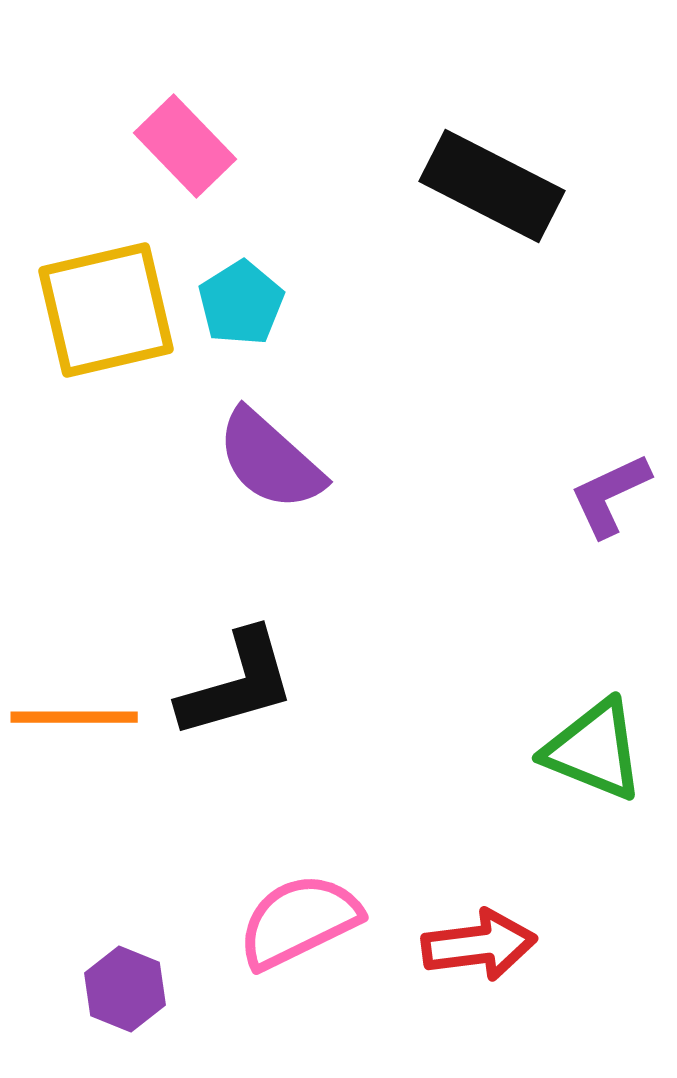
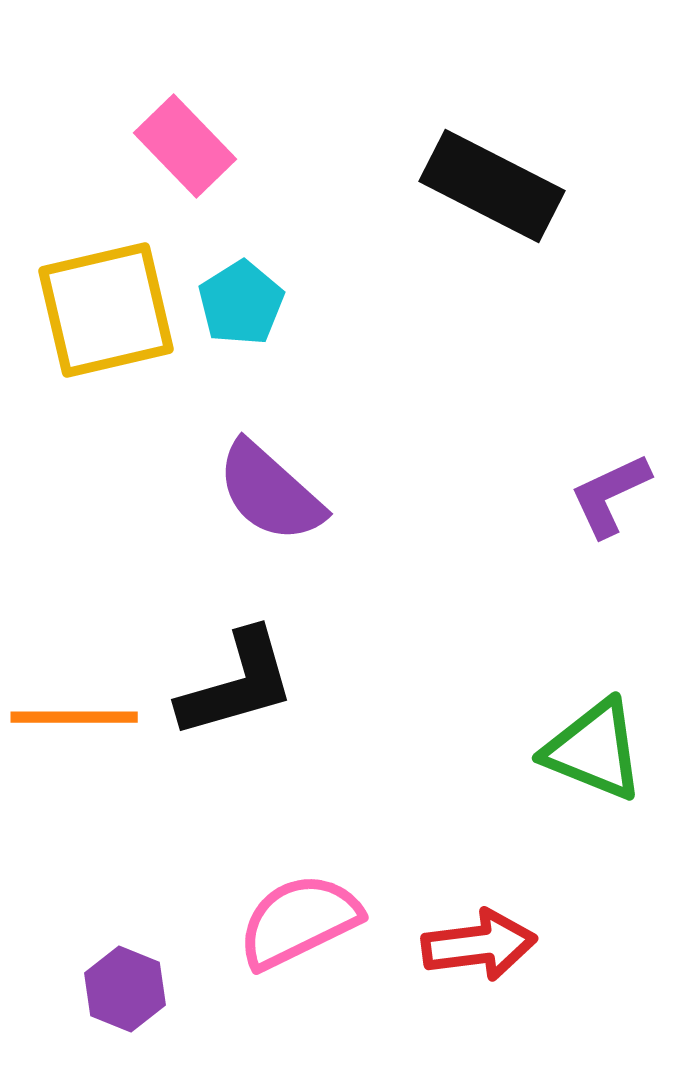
purple semicircle: moved 32 px down
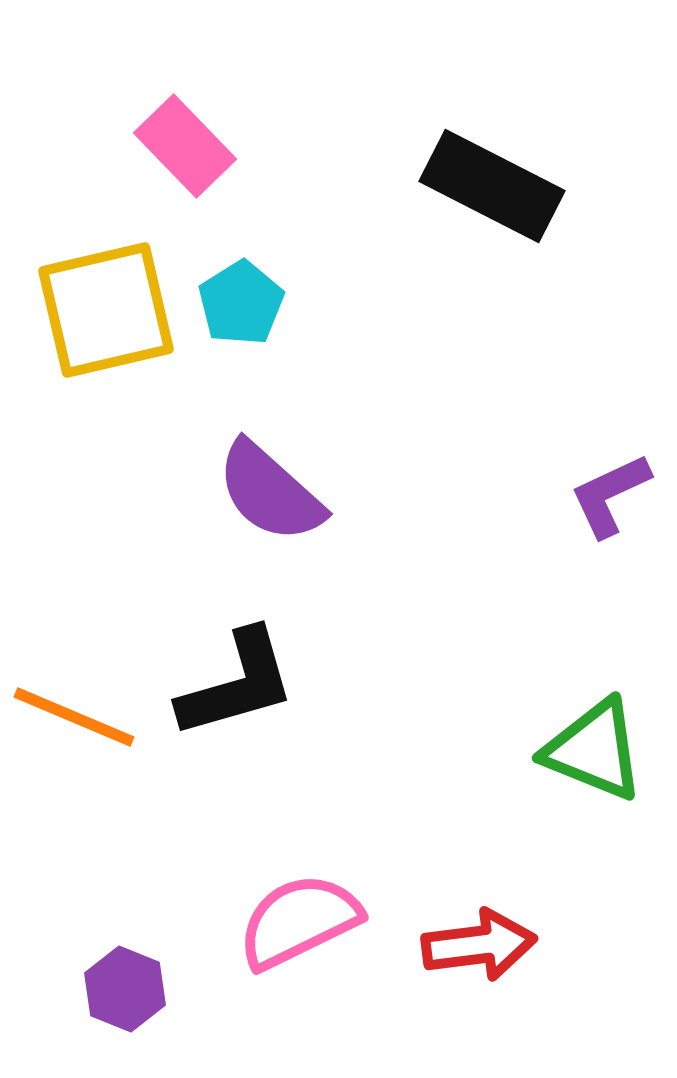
orange line: rotated 23 degrees clockwise
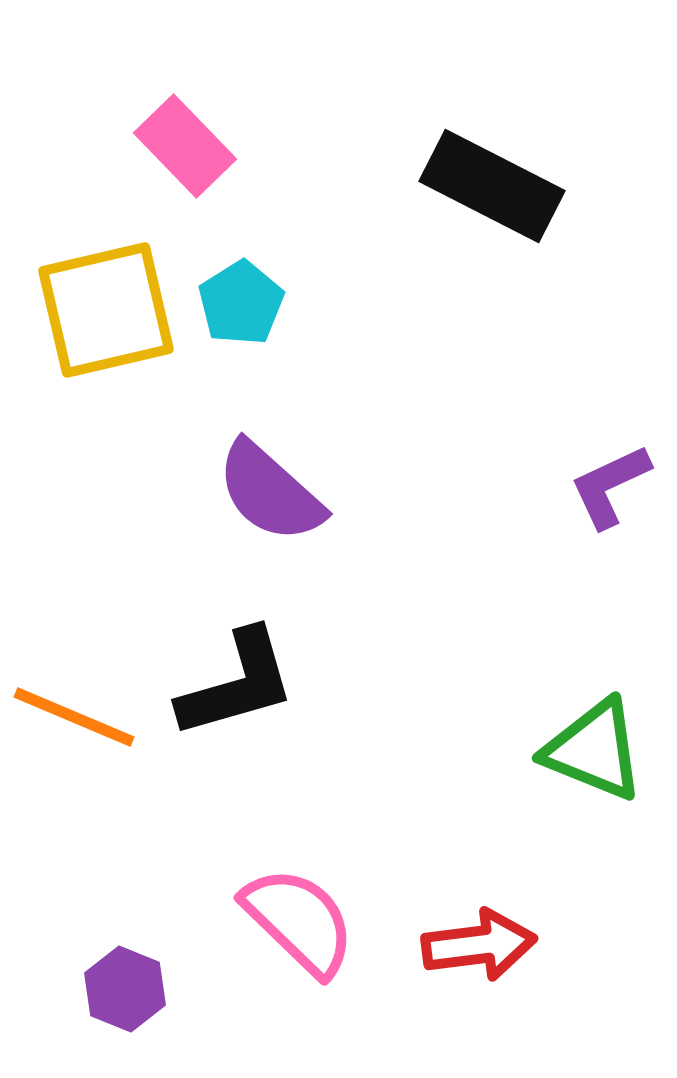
purple L-shape: moved 9 px up
pink semicircle: rotated 70 degrees clockwise
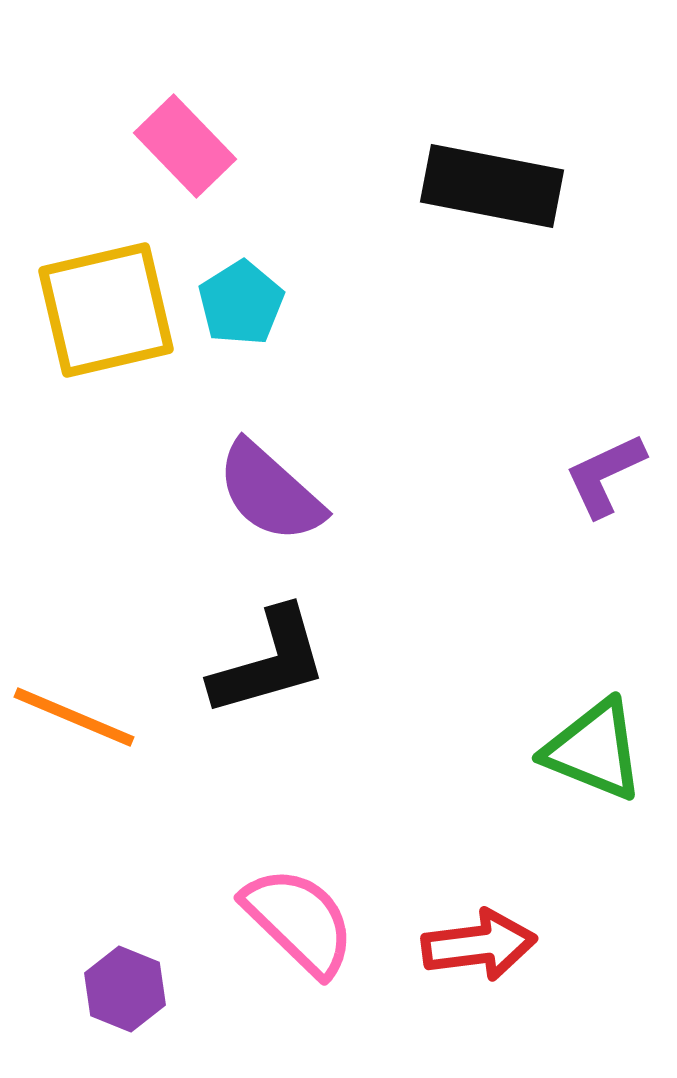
black rectangle: rotated 16 degrees counterclockwise
purple L-shape: moved 5 px left, 11 px up
black L-shape: moved 32 px right, 22 px up
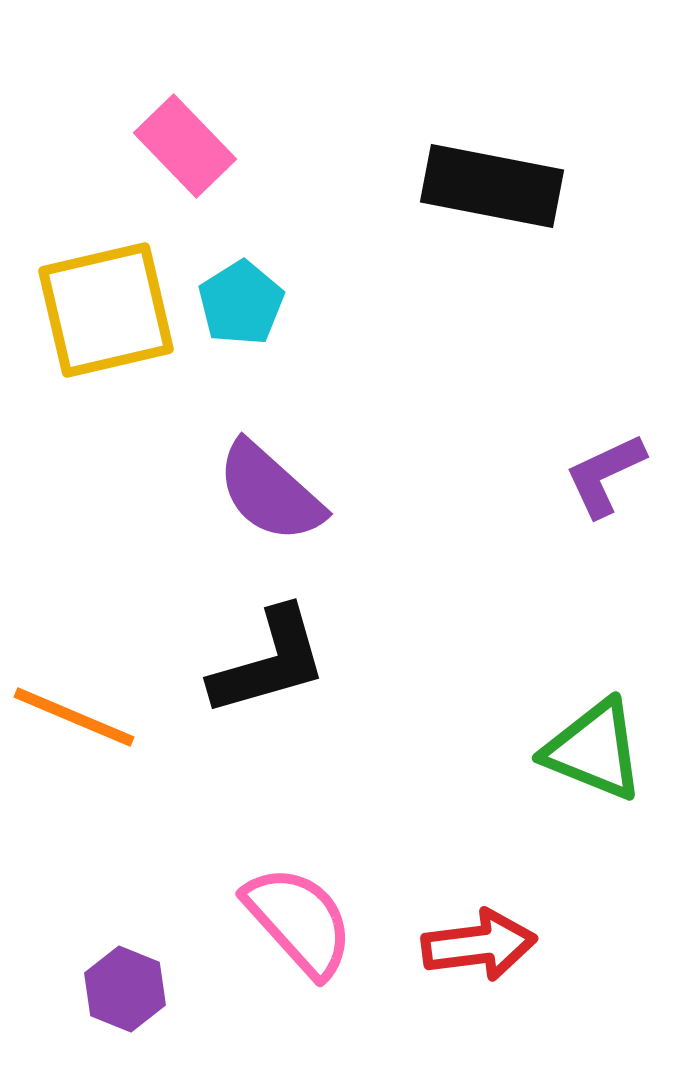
pink semicircle: rotated 4 degrees clockwise
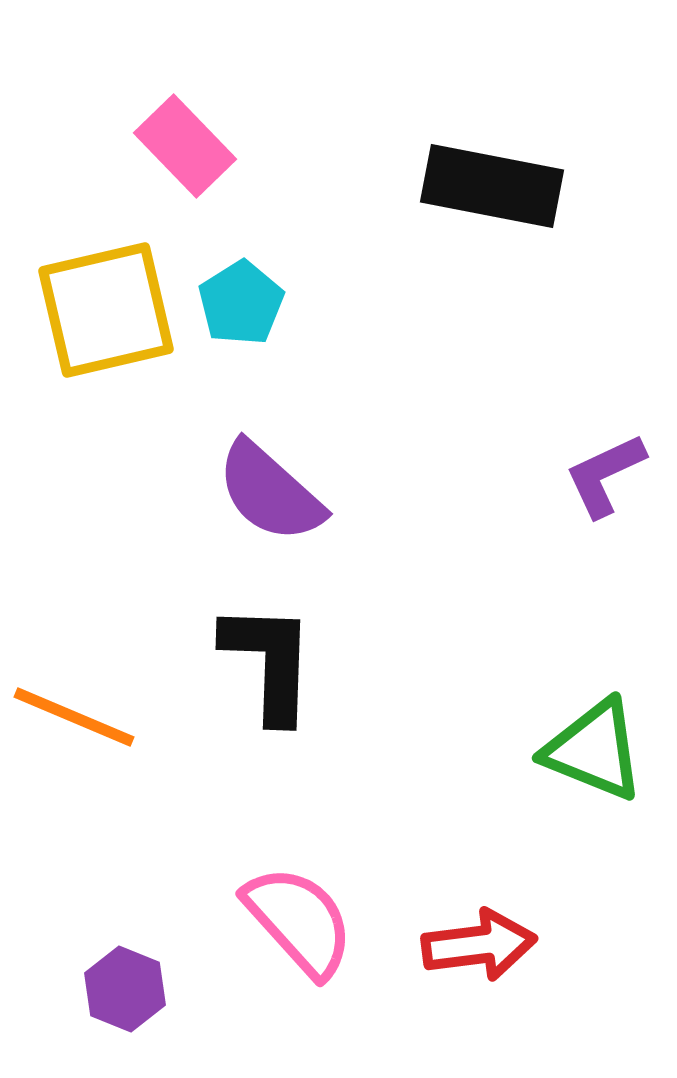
black L-shape: rotated 72 degrees counterclockwise
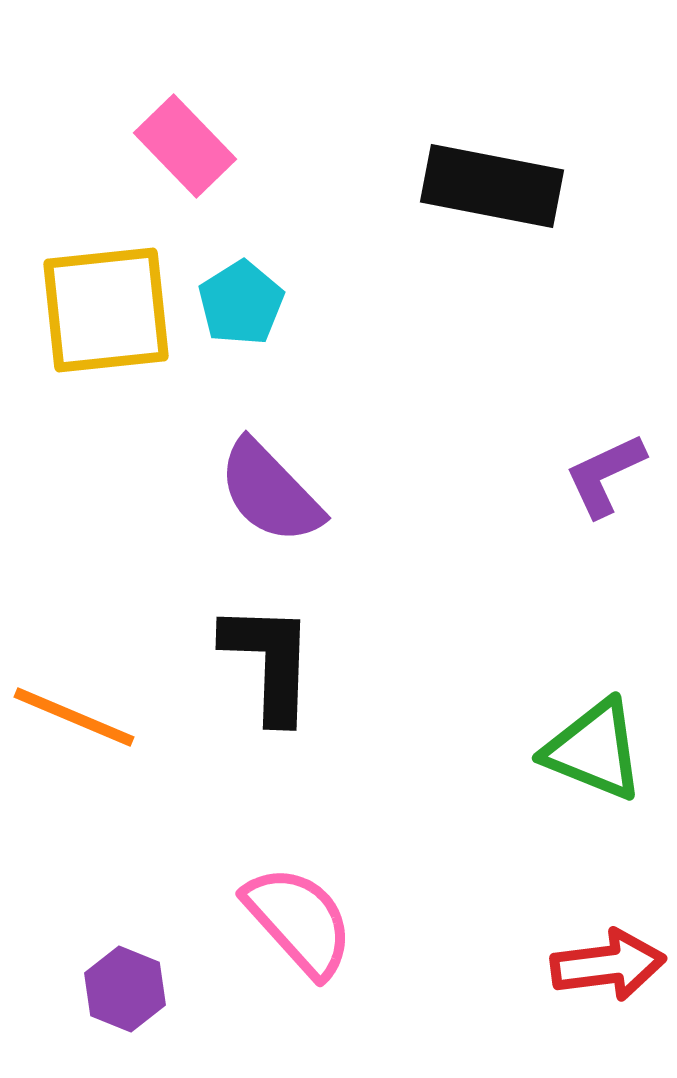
yellow square: rotated 7 degrees clockwise
purple semicircle: rotated 4 degrees clockwise
red arrow: moved 129 px right, 20 px down
